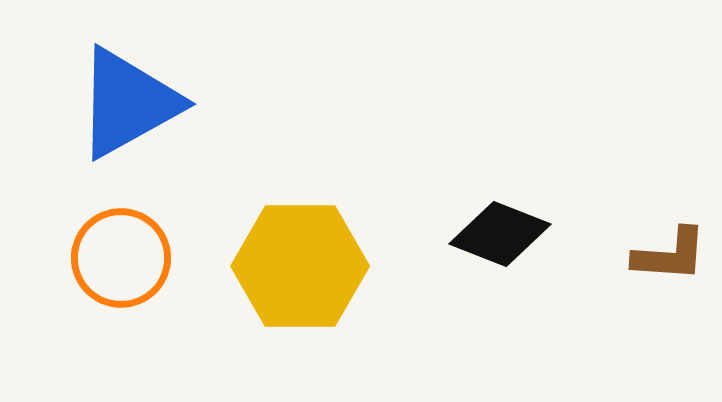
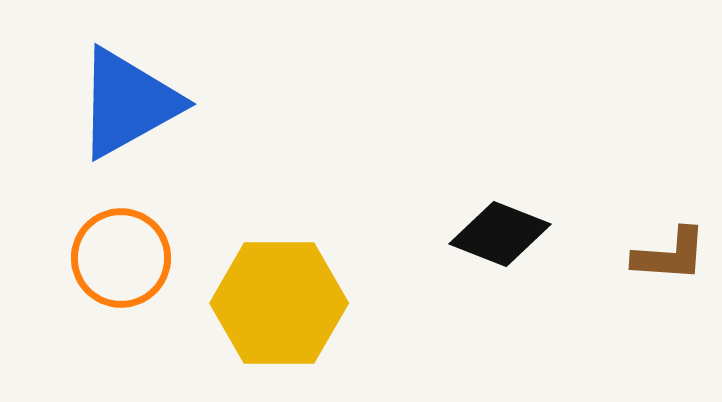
yellow hexagon: moved 21 px left, 37 px down
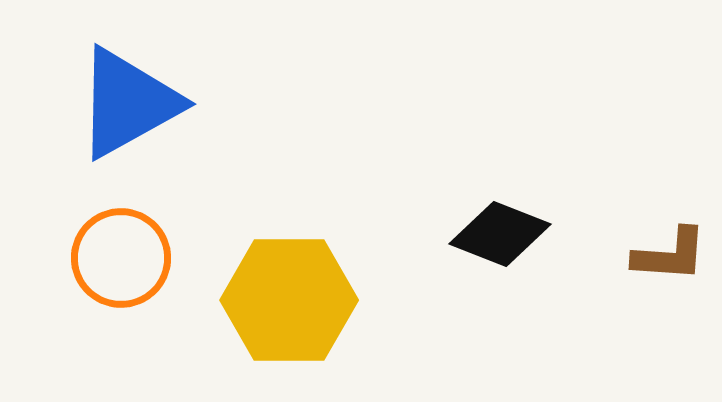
yellow hexagon: moved 10 px right, 3 px up
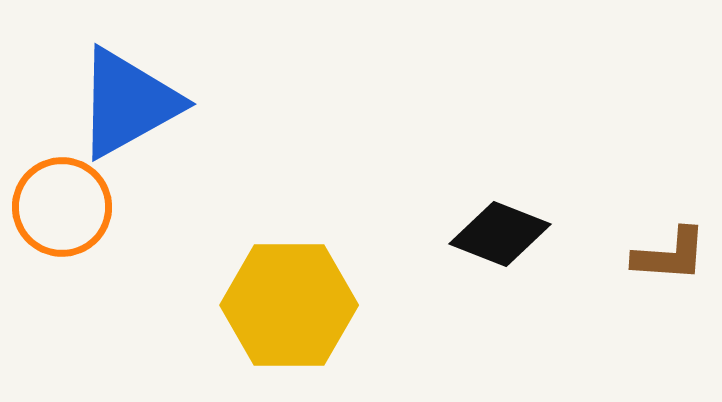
orange circle: moved 59 px left, 51 px up
yellow hexagon: moved 5 px down
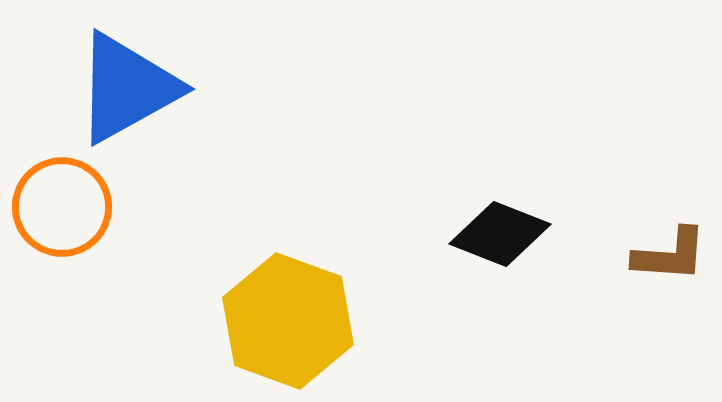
blue triangle: moved 1 px left, 15 px up
yellow hexagon: moved 1 px left, 16 px down; rotated 20 degrees clockwise
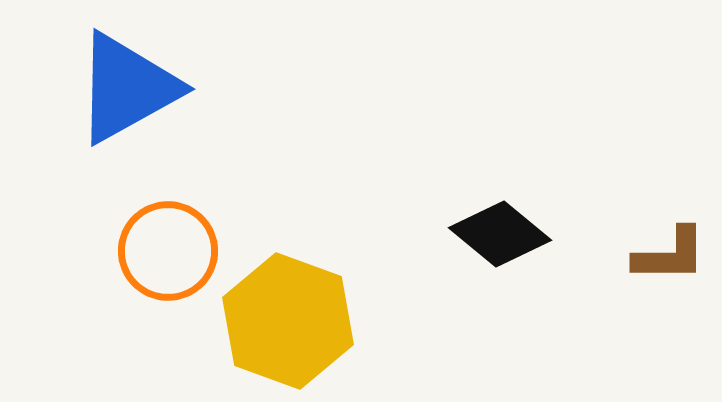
orange circle: moved 106 px right, 44 px down
black diamond: rotated 18 degrees clockwise
brown L-shape: rotated 4 degrees counterclockwise
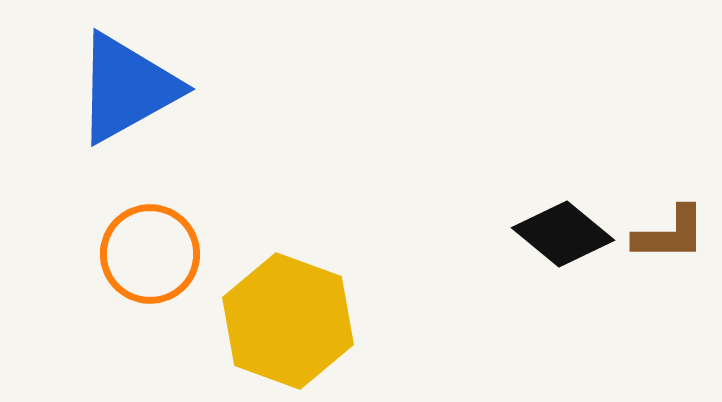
black diamond: moved 63 px right
orange circle: moved 18 px left, 3 px down
brown L-shape: moved 21 px up
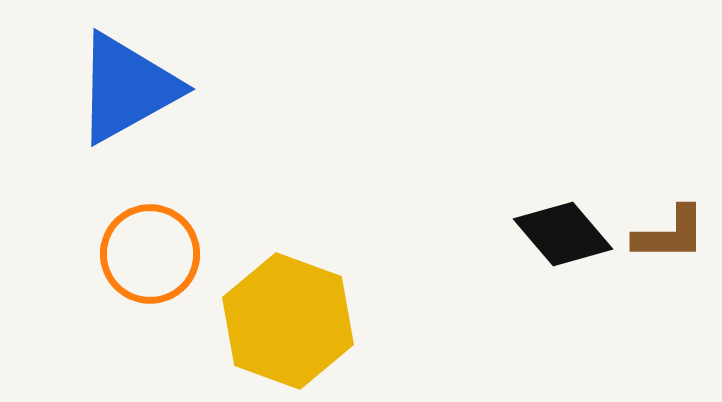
black diamond: rotated 10 degrees clockwise
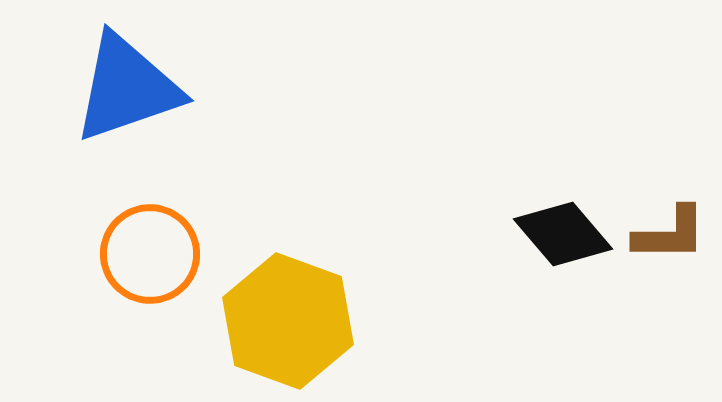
blue triangle: rotated 10 degrees clockwise
